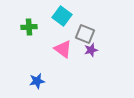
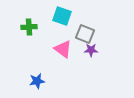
cyan square: rotated 18 degrees counterclockwise
purple star: rotated 16 degrees clockwise
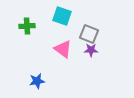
green cross: moved 2 px left, 1 px up
gray square: moved 4 px right
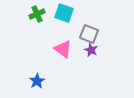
cyan square: moved 2 px right, 3 px up
green cross: moved 10 px right, 12 px up; rotated 21 degrees counterclockwise
purple star: rotated 24 degrees clockwise
blue star: rotated 21 degrees counterclockwise
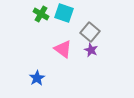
green cross: moved 4 px right; rotated 35 degrees counterclockwise
gray square: moved 1 px right, 2 px up; rotated 18 degrees clockwise
blue star: moved 3 px up
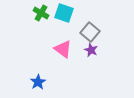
green cross: moved 1 px up
blue star: moved 1 px right, 4 px down
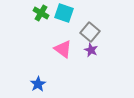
blue star: moved 2 px down
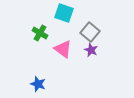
green cross: moved 1 px left, 20 px down
blue star: rotated 21 degrees counterclockwise
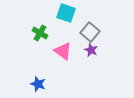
cyan square: moved 2 px right
pink triangle: moved 2 px down
